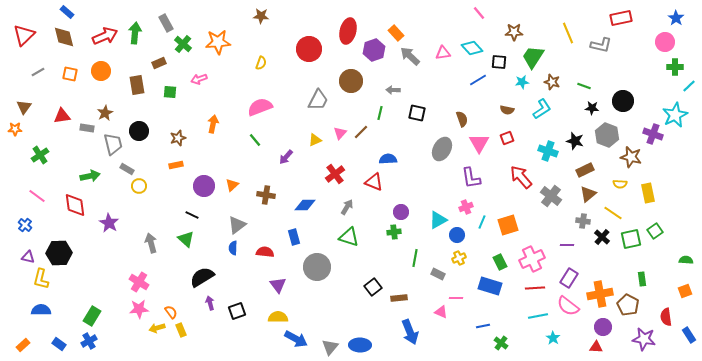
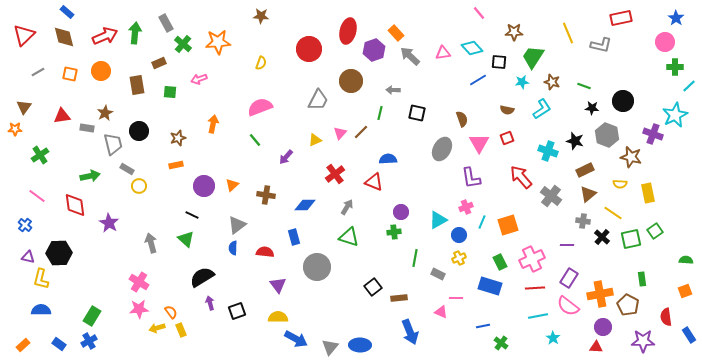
blue circle at (457, 235): moved 2 px right
purple star at (644, 339): moved 1 px left, 2 px down; rotated 10 degrees counterclockwise
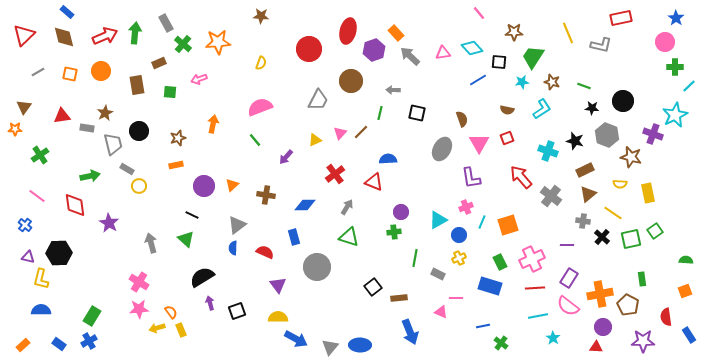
red semicircle at (265, 252): rotated 18 degrees clockwise
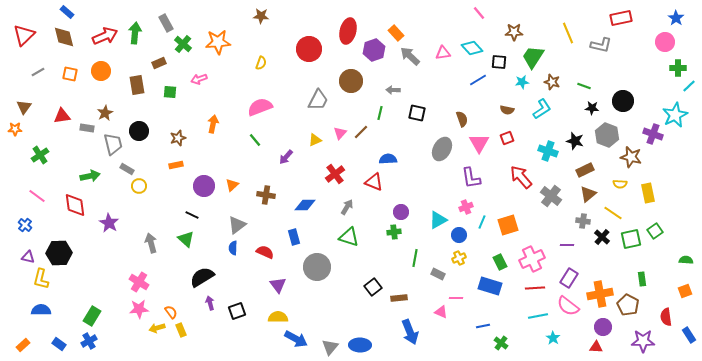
green cross at (675, 67): moved 3 px right, 1 px down
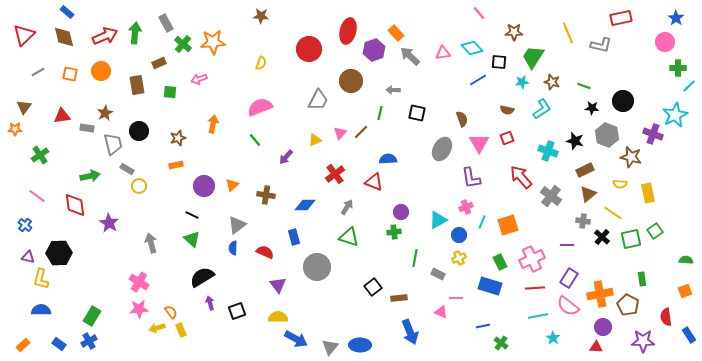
orange star at (218, 42): moved 5 px left
green triangle at (186, 239): moved 6 px right
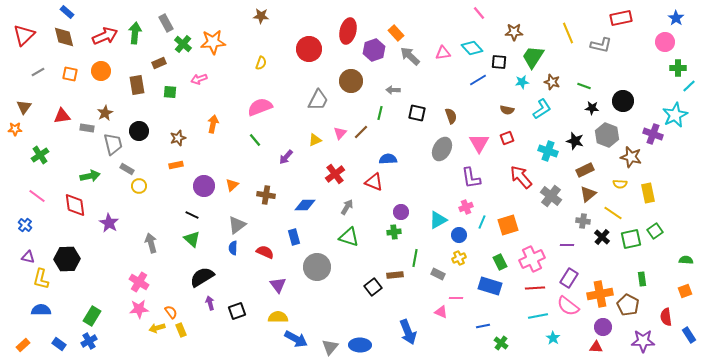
brown semicircle at (462, 119): moved 11 px left, 3 px up
black hexagon at (59, 253): moved 8 px right, 6 px down
brown rectangle at (399, 298): moved 4 px left, 23 px up
blue arrow at (410, 332): moved 2 px left
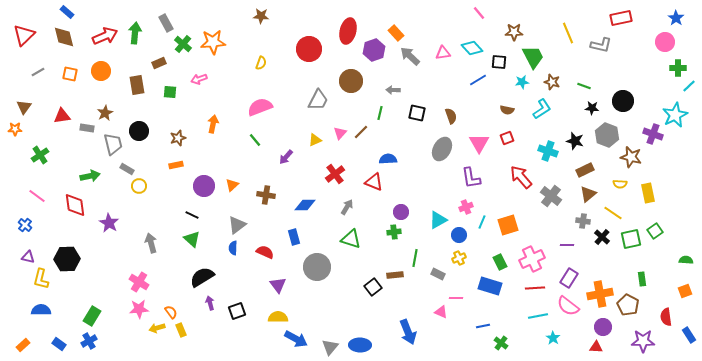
green trapezoid at (533, 57): rotated 120 degrees clockwise
green triangle at (349, 237): moved 2 px right, 2 px down
